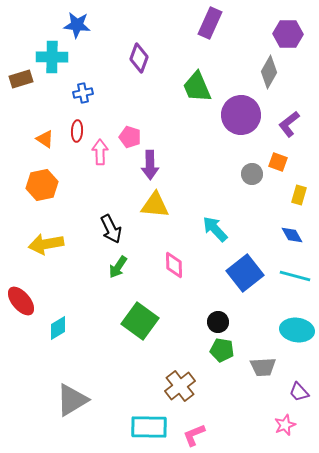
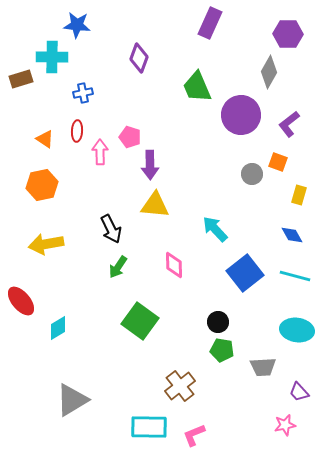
pink star at (285, 425): rotated 10 degrees clockwise
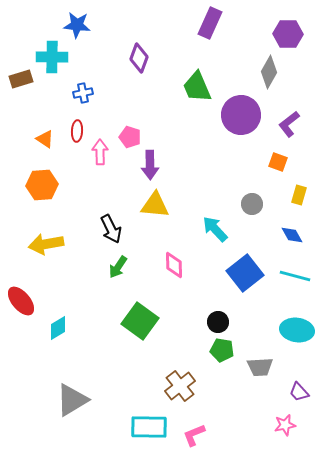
gray circle at (252, 174): moved 30 px down
orange hexagon at (42, 185): rotated 8 degrees clockwise
gray trapezoid at (263, 367): moved 3 px left
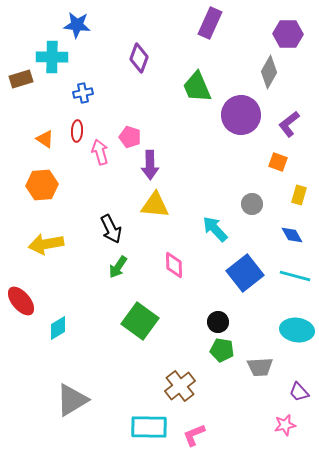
pink arrow at (100, 152): rotated 15 degrees counterclockwise
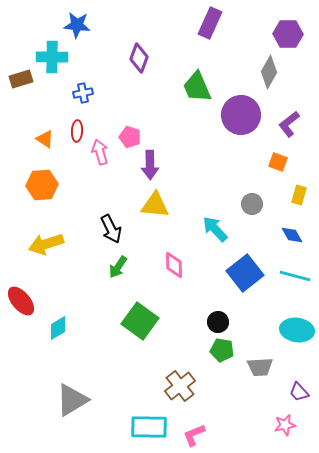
yellow arrow at (46, 244): rotated 8 degrees counterclockwise
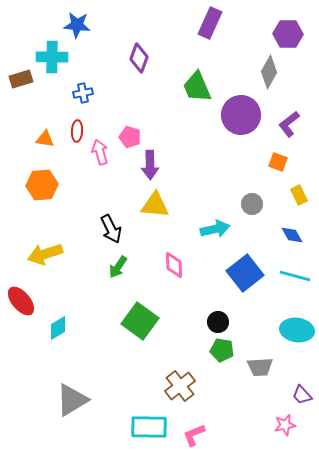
orange triangle at (45, 139): rotated 24 degrees counterclockwise
yellow rectangle at (299, 195): rotated 42 degrees counterclockwise
cyan arrow at (215, 229): rotated 120 degrees clockwise
yellow arrow at (46, 244): moved 1 px left, 10 px down
purple trapezoid at (299, 392): moved 3 px right, 3 px down
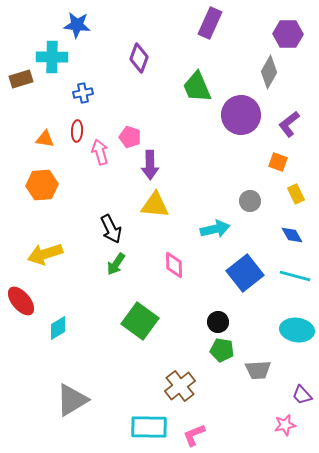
yellow rectangle at (299, 195): moved 3 px left, 1 px up
gray circle at (252, 204): moved 2 px left, 3 px up
green arrow at (118, 267): moved 2 px left, 3 px up
gray trapezoid at (260, 367): moved 2 px left, 3 px down
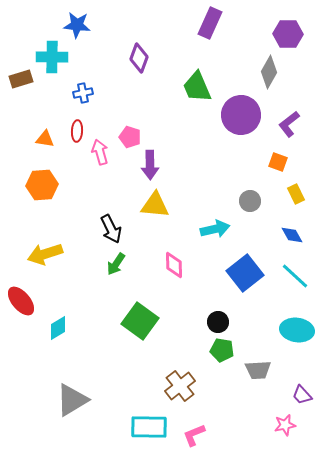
cyan line at (295, 276): rotated 28 degrees clockwise
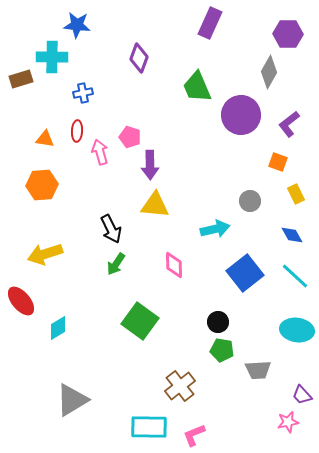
pink star at (285, 425): moved 3 px right, 3 px up
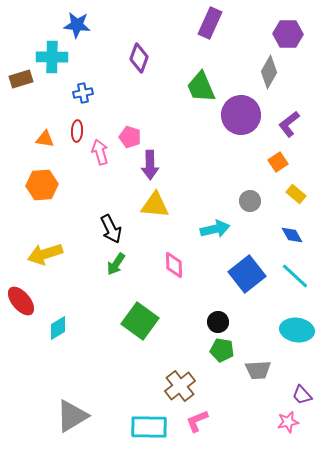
green trapezoid at (197, 87): moved 4 px right
orange square at (278, 162): rotated 36 degrees clockwise
yellow rectangle at (296, 194): rotated 24 degrees counterclockwise
blue square at (245, 273): moved 2 px right, 1 px down
gray triangle at (72, 400): moved 16 px down
pink L-shape at (194, 435): moved 3 px right, 14 px up
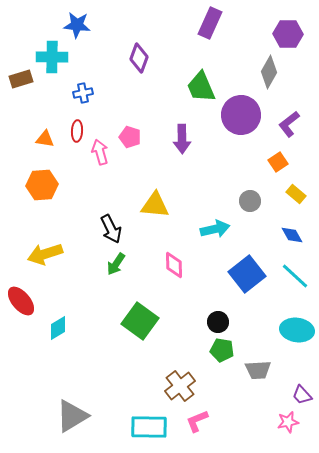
purple arrow at (150, 165): moved 32 px right, 26 px up
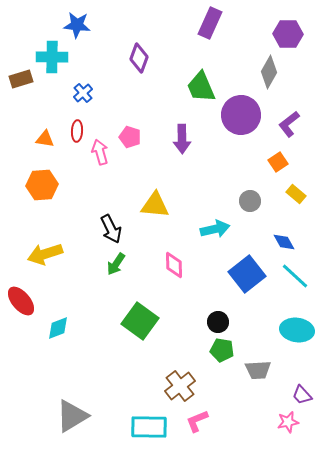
blue cross at (83, 93): rotated 30 degrees counterclockwise
blue diamond at (292, 235): moved 8 px left, 7 px down
cyan diamond at (58, 328): rotated 10 degrees clockwise
